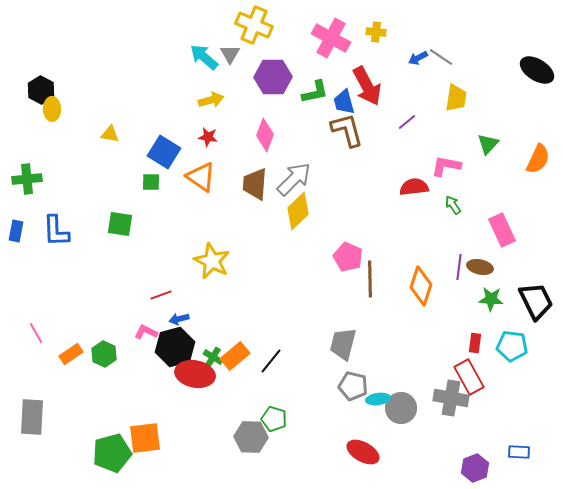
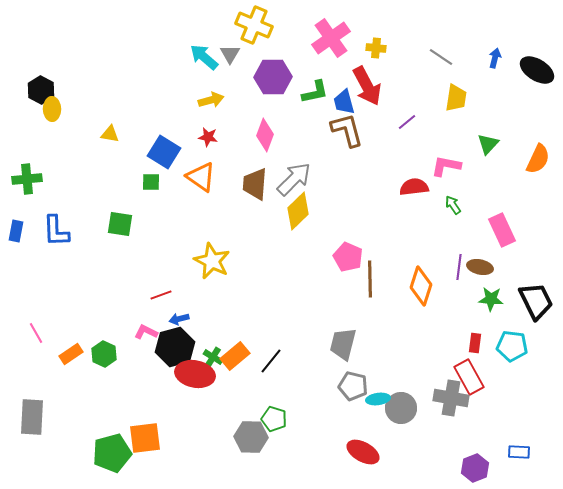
yellow cross at (376, 32): moved 16 px down
pink cross at (331, 38): rotated 27 degrees clockwise
blue arrow at (418, 58): moved 77 px right; rotated 132 degrees clockwise
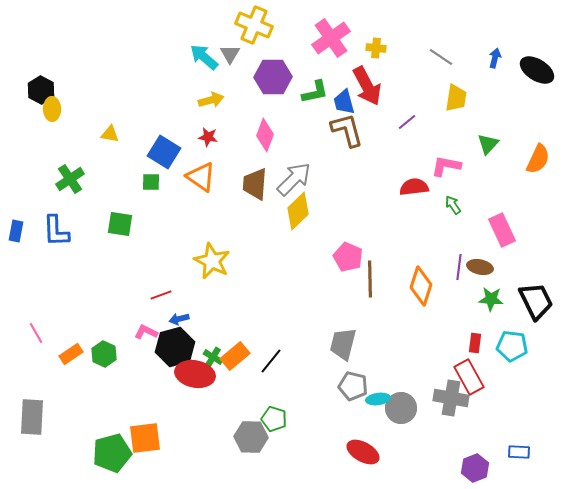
green cross at (27, 179): moved 43 px right; rotated 28 degrees counterclockwise
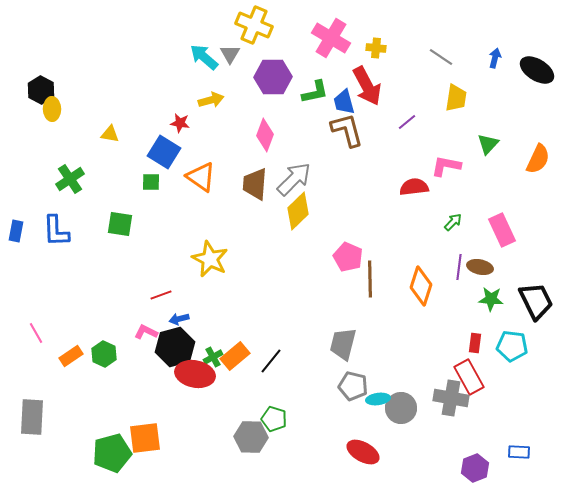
pink cross at (331, 38): rotated 24 degrees counterclockwise
red star at (208, 137): moved 28 px left, 14 px up
green arrow at (453, 205): moved 17 px down; rotated 78 degrees clockwise
yellow star at (212, 261): moved 2 px left, 2 px up
orange rectangle at (71, 354): moved 2 px down
green cross at (213, 357): rotated 30 degrees clockwise
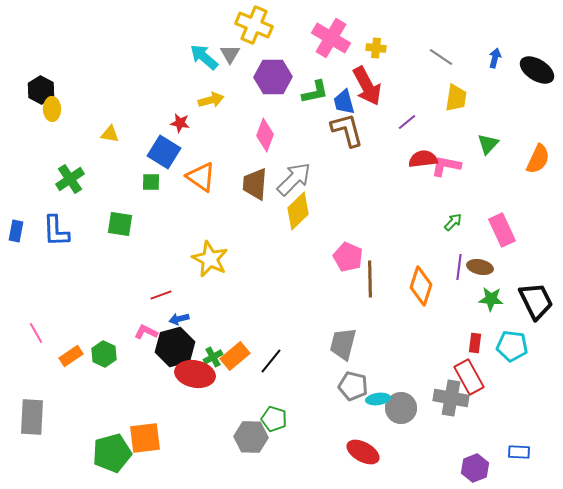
red semicircle at (414, 187): moved 9 px right, 28 px up
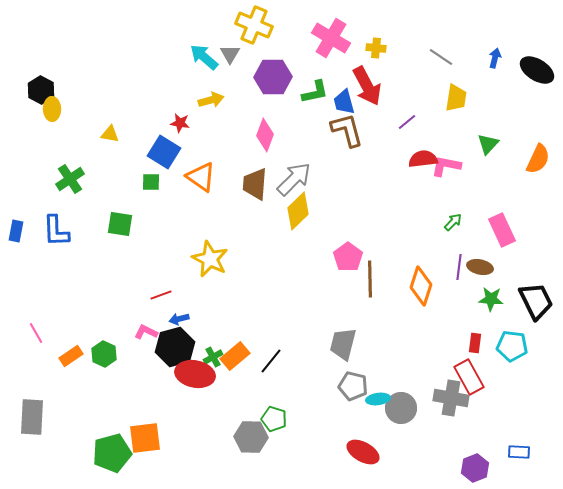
pink pentagon at (348, 257): rotated 12 degrees clockwise
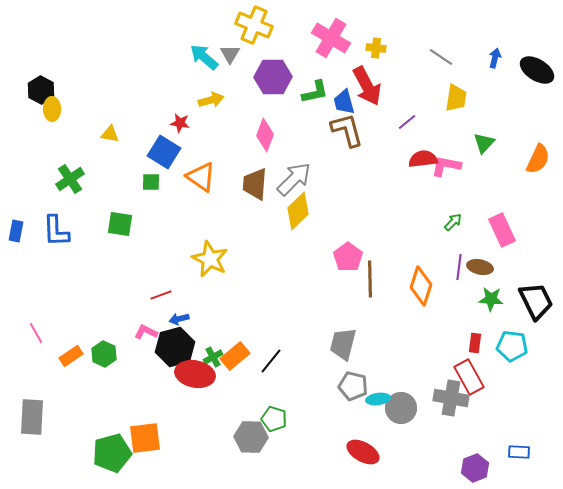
green triangle at (488, 144): moved 4 px left, 1 px up
